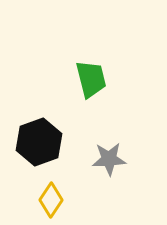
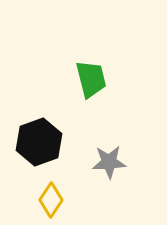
gray star: moved 3 px down
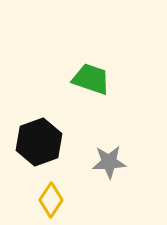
green trapezoid: rotated 57 degrees counterclockwise
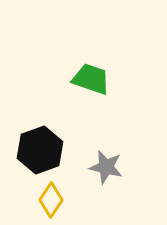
black hexagon: moved 1 px right, 8 px down
gray star: moved 3 px left, 5 px down; rotated 16 degrees clockwise
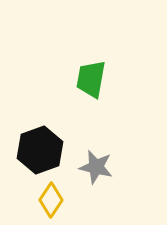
green trapezoid: rotated 99 degrees counterclockwise
gray star: moved 10 px left
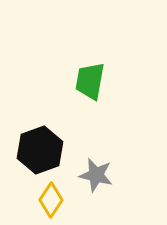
green trapezoid: moved 1 px left, 2 px down
gray star: moved 8 px down
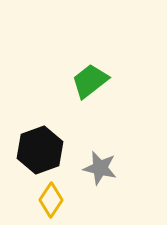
green trapezoid: rotated 42 degrees clockwise
gray star: moved 4 px right, 7 px up
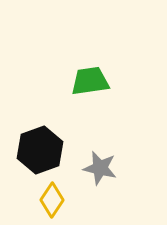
green trapezoid: rotated 30 degrees clockwise
yellow diamond: moved 1 px right
